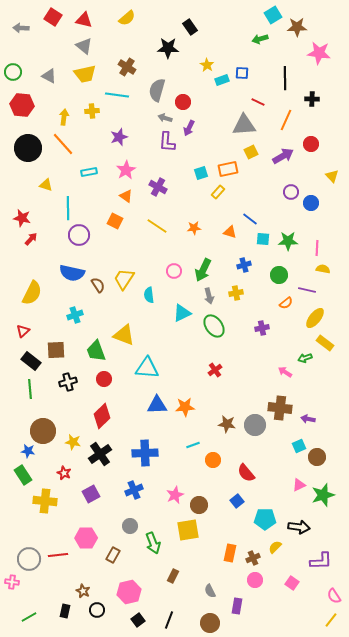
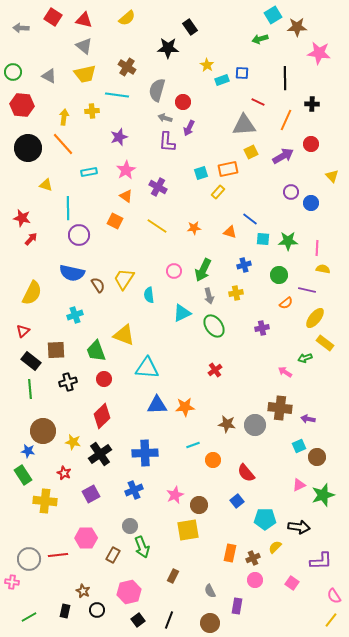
black cross at (312, 99): moved 5 px down
green arrow at (153, 543): moved 11 px left, 4 px down
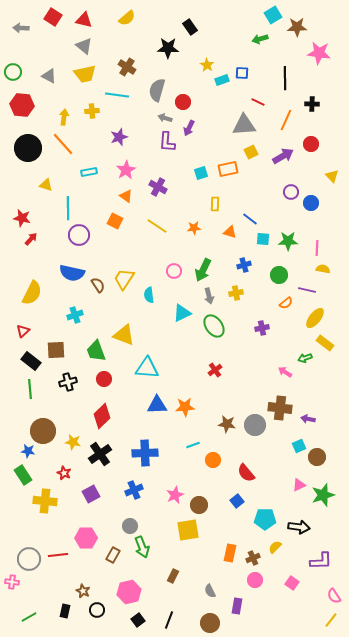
yellow rectangle at (218, 192): moved 3 px left, 12 px down; rotated 40 degrees counterclockwise
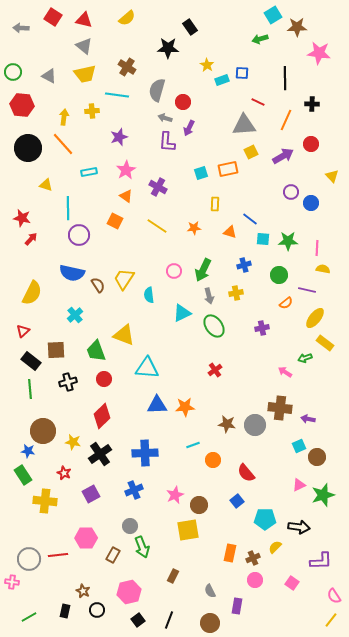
cyan cross at (75, 315): rotated 21 degrees counterclockwise
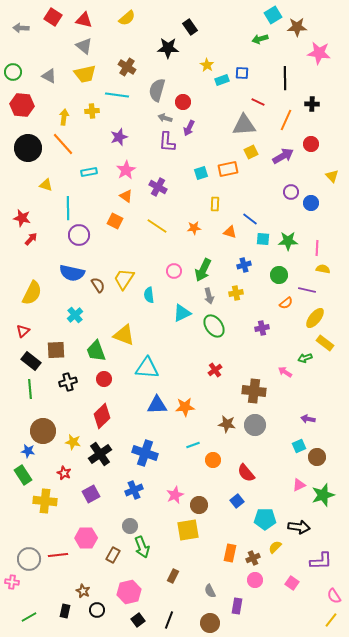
brown cross at (280, 408): moved 26 px left, 17 px up
blue cross at (145, 453): rotated 20 degrees clockwise
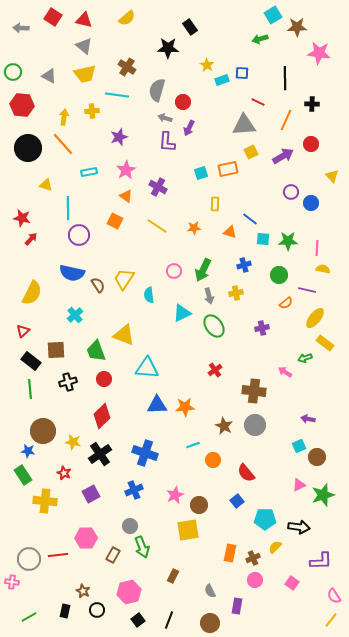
brown star at (227, 424): moved 3 px left, 2 px down; rotated 18 degrees clockwise
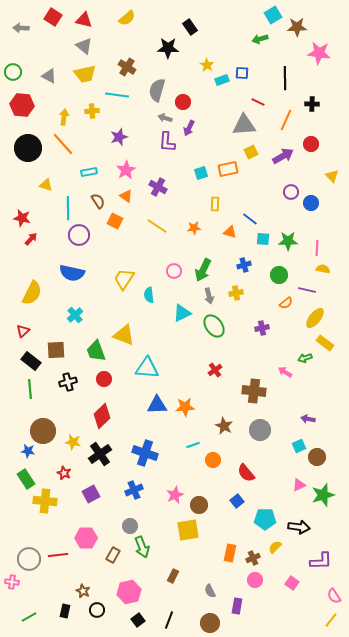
brown semicircle at (98, 285): moved 84 px up
gray circle at (255, 425): moved 5 px right, 5 px down
green rectangle at (23, 475): moved 3 px right, 4 px down
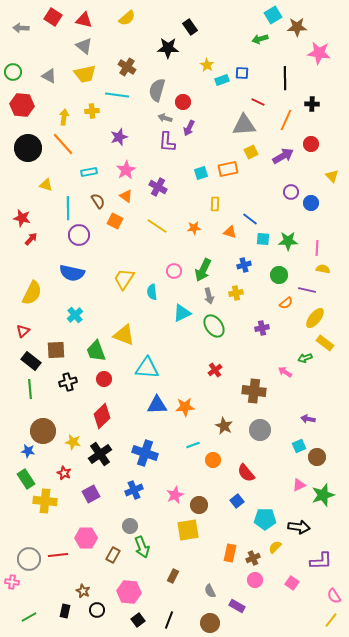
cyan semicircle at (149, 295): moved 3 px right, 3 px up
pink hexagon at (129, 592): rotated 20 degrees clockwise
purple rectangle at (237, 606): rotated 70 degrees counterclockwise
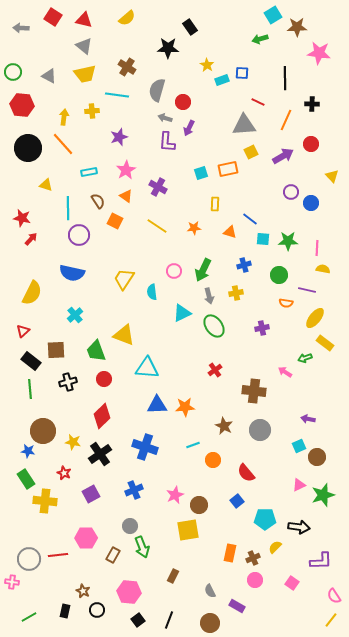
orange semicircle at (286, 303): rotated 48 degrees clockwise
blue cross at (145, 453): moved 6 px up
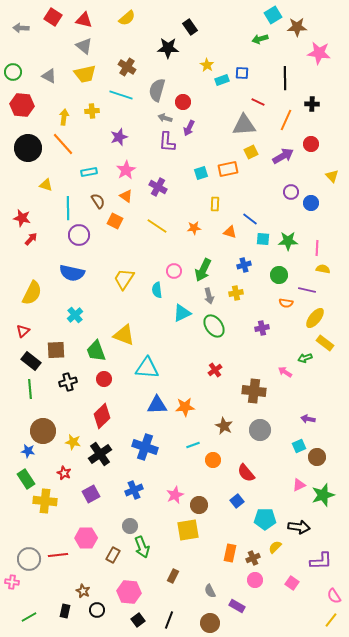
cyan line at (117, 95): moved 4 px right; rotated 10 degrees clockwise
cyan semicircle at (152, 292): moved 5 px right, 2 px up
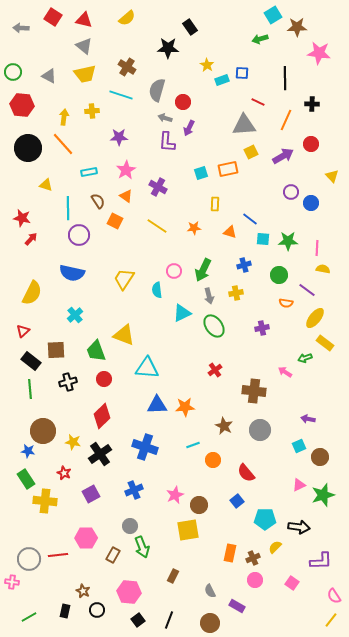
purple star at (119, 137): rotated 18 degrees clockwise
purple line at (307, 290): rotated 24 degrees clockwise
brown circle at (317, 457): moved 3 px right
